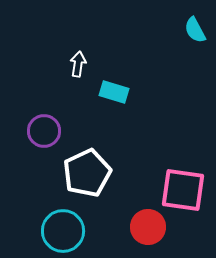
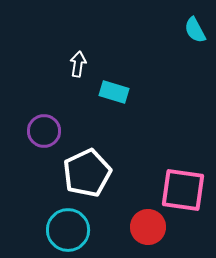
cyan circle: moved 5 px right, 1 px up
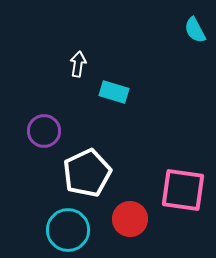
red circle: moved 18 px left, 8 px up
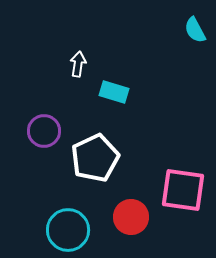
white pentagon: moved 8 px right, 15 px up
red circle: moved 1 px right, 2 px up
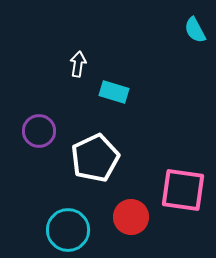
purple circle: moved 5 px left
